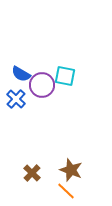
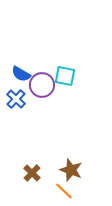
orange line: moved 2 px left
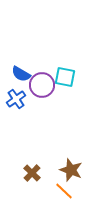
cyan square: moved 1 px down
blue cross: rotated 12 degrees clockwise
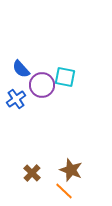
blue semicircle: moved 5 px up; rotated 18 degrees clockwise
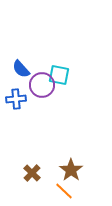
cyan square: moved 6 px left, 2 px up
blue cross: rotated 30 degrees clockwise
brown star: rotated 15 degrees clockwise
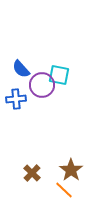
orange line: moved 1 px up
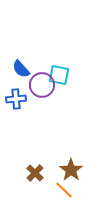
brown cross: moved 3 px right
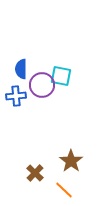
blue semicircle: rotated 42 degrees clockwise
cyan square: moved 2 px right, 1 px down
blue cross: moved 3 px up
brown star: moved 9 px up
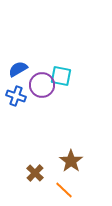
blue semicircle: moved 3 px left; rotated 60 degrees clockwise
blue cross: rotated 24 degrees clockwise
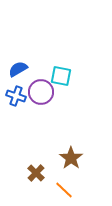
purple circle: moved 1 px left, 7 px down
brown star: moved 3 px up
brown cross: moved 1 px right
